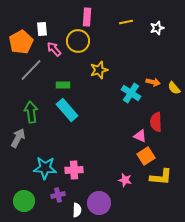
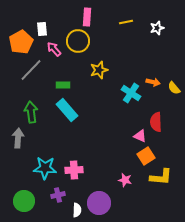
gray arrow: rotated 24 degrees counterclockwise
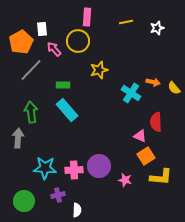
purple circle: moved 37 px up
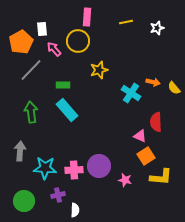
gray arrow: moved 2 px right, 13 px down
white semicircle: moved 2 px left
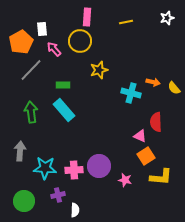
white star: moved 10 px right, 10 px up
yellow circle: moved 2 px right
cyan cross: rotated 18 degrees counterclockwise
cyan rectangle: moved 3 px left
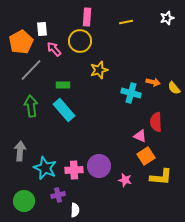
green arrow: moved 6 px up
cyan star: rotated 20 degrees clockwise
